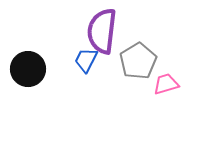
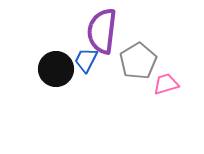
black circle: moved 28 px right
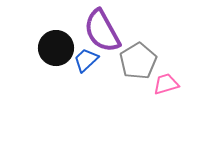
purple semicircle: rotated 36 degrees counterclockwise
blue trapezoid: rotated 20 degrees clockwise
black circle: moved 21 px up
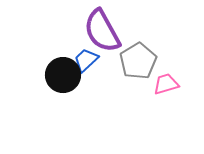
black circle: moved 7 px right, 27 px down
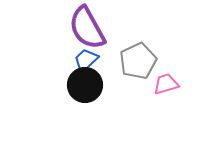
purple semicircle: moved 15 px left, 3 px up
gray pentagon: rotated 6 degrees clockwise
black circle: moved 22 px right, 10 px down
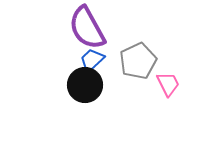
blue trapezoid: moved 6 px right
pink trapezoid: moved 2 px right; rotated 80 degrees clockwise
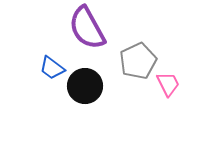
blue trapezoid: moved 40 px left, 8 px down; rotated 100 degrees counterclockwise
black circle: moved 1 px down
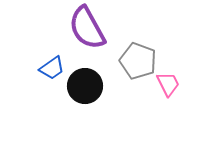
gray pentagon: rotated 27 degrees counterclockwise
blue trapezoid: rotated 72 degrees counterclockwise
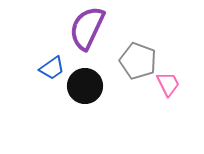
purple semicircle: rotated 54 degrees clockwise
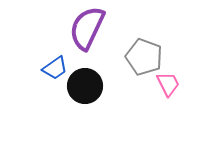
gray pentagon: moved 6 px right, 4 px up
blue trapezoid: moved 3 px right
